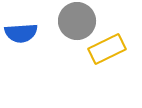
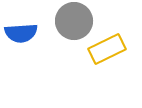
gray circle: moved 3 px left
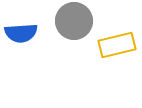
yellow rectangle: moved 10 px right, 4 px up; rotated 12 degrees clockwise
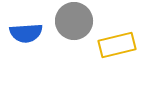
blue semicircle: moved 5 px right
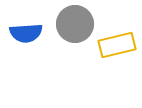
gray circle: moved 1 px right, 3 px down
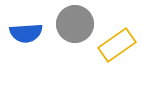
yellow rectangle: rotated 21 degrees counterclockwise
